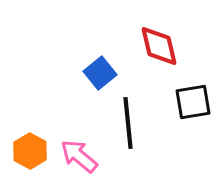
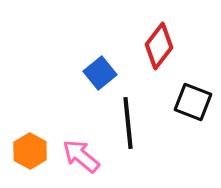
red diamond: rotated 51 degrees clockwise
black square: rotated 30 degrees clockwise
pink arrow: moved 2 px right
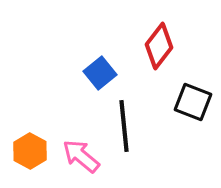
black line: moved 4 px left, 3 px down
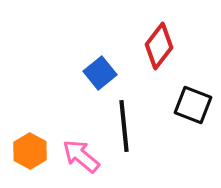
black square: moved 3 px down
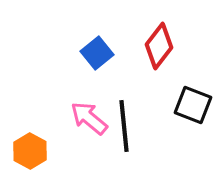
blue square: moved 3 px left, 20 px up
pink arrow: moved 8 px right, 38 px up
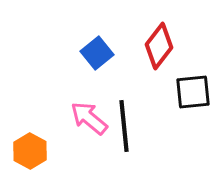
black square: moved 13 px up; rotated 27 degrees counterclockwise
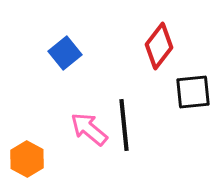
blue square: moved 32 px left
pink arrow: moved 11 px down
black line: moved 1 px up
orange hexagon: moved 3 px left, 8 px down
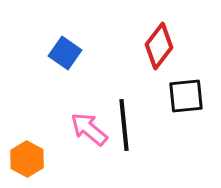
blue square: rotated 16 degrees counterclockwise
black square: moved 7 px left, 4 px down
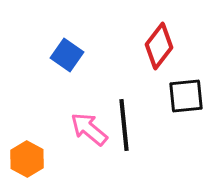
blue square: moved 2 px right, 2 px down
